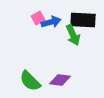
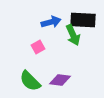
pink square: moved 29 px down
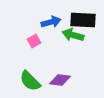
green arrow: rotated 130 degrees clockwise
pink square: moved 4 px left, 6 px up
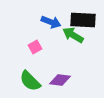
blue arrow: rotated 36 degrees clockwise
green arrow: rotated 15 degrees clockwise
pink square: moved 1 px right, 6 px down
